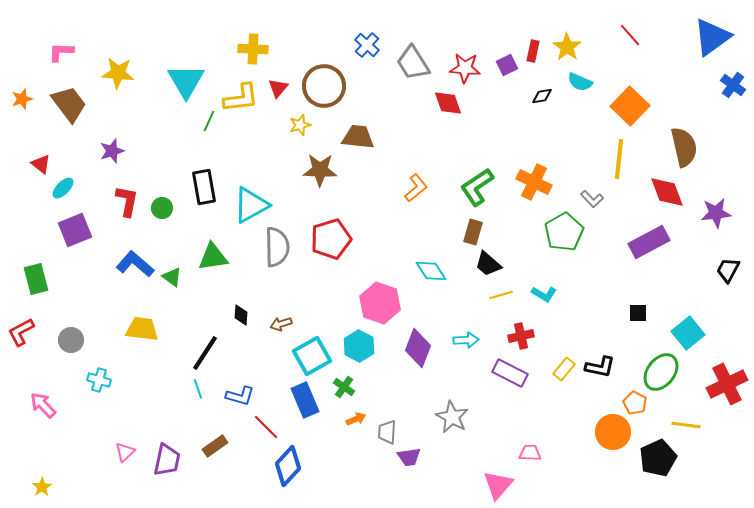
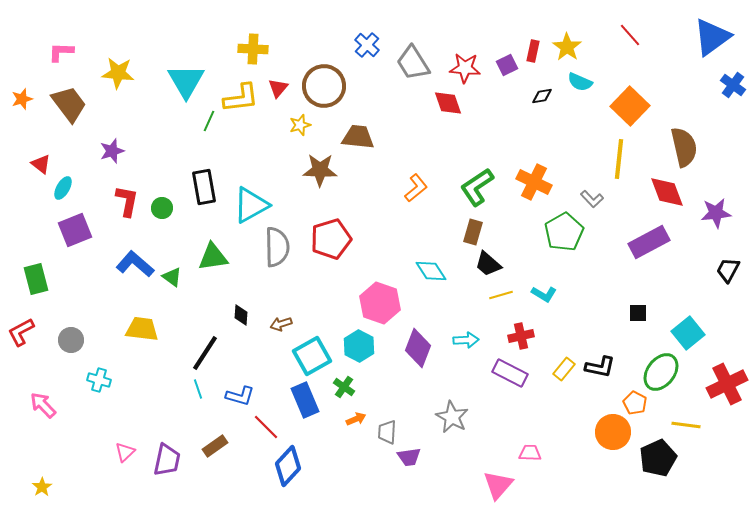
cyan ellipse at (63, 188): rotated 15 degrees counterclockwise
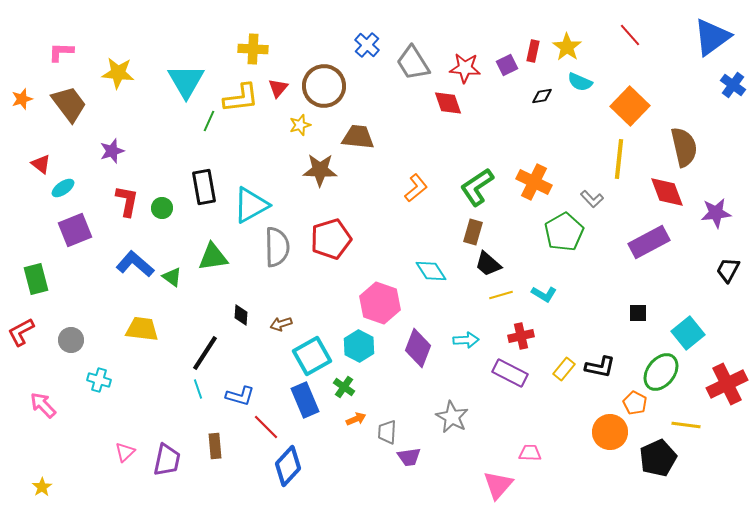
cyan ellipse at (63, 188): rotated 25 degrees clockwise
orange circle at (613, 432): moved 3 px left
brown rectangle at (215, 446): rotated 60 degrees counterclockwise
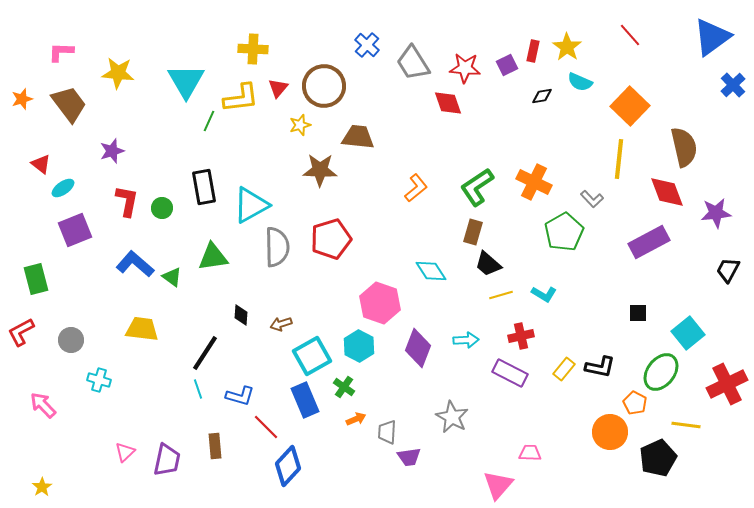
blue cross at (733, 85): rotated 10 degrees clockwise
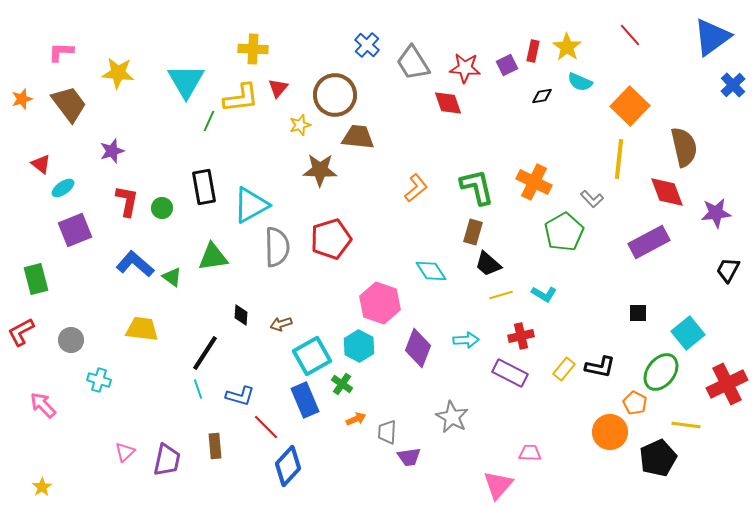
brown circle at (324, 86): moved 11 px right, 9 px down
green L-shape at (477, 187): rotated 111 degrees clockwise
green cross at (344, 387): moved 2 px left, 3 px up
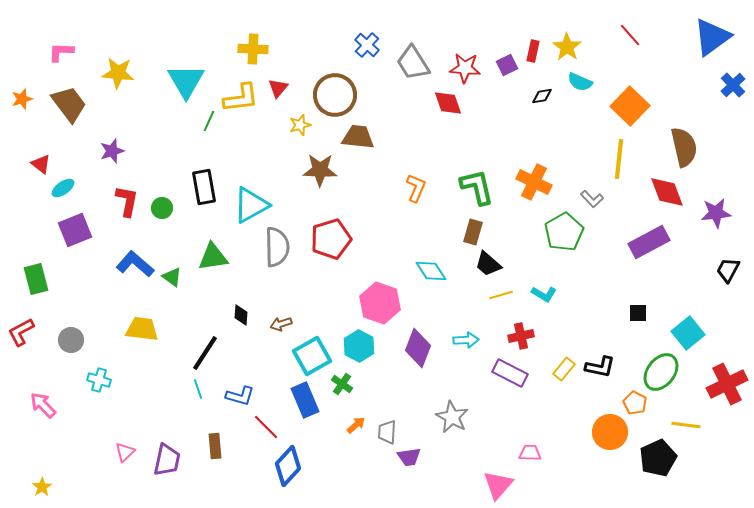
orange L-shape at (416, 188): rotated 28 degrees counterclockwise
orange arrow at (356, 419): moved 6 px down; rotated 18 degrees counterclockwise
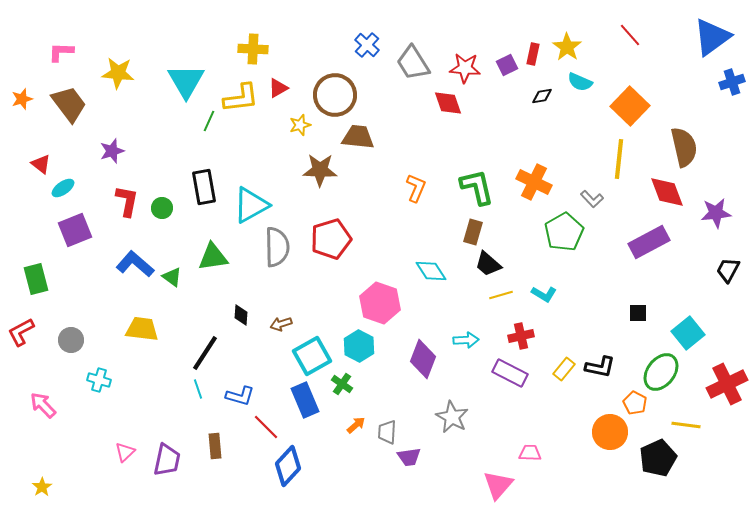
red rectangle at (533, 51): moved 3 px down
blue cross at (733, 85): moved 1 px left, 3 px up; rotated 25 degrees clockwise
red triangle at (278, 88): rotated 20 degrees clockwise
purple diamond at (418, 348): moved 5 px right, 11 px down
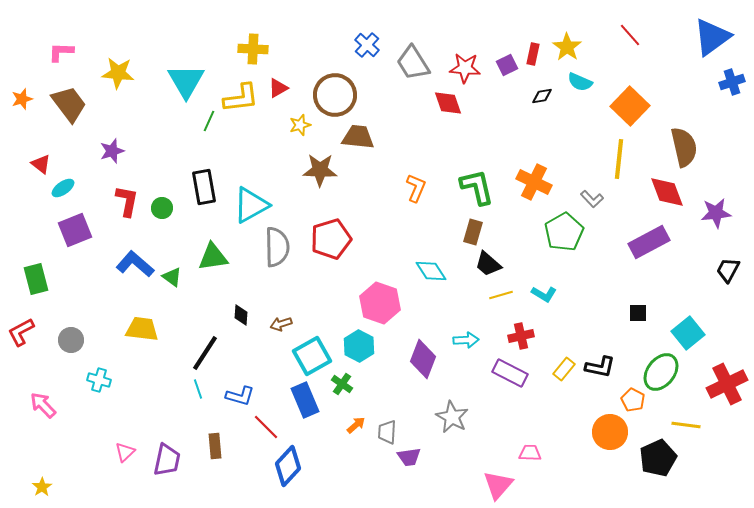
orange pentagon at (635, 403): moved 2 px left, 3 px up
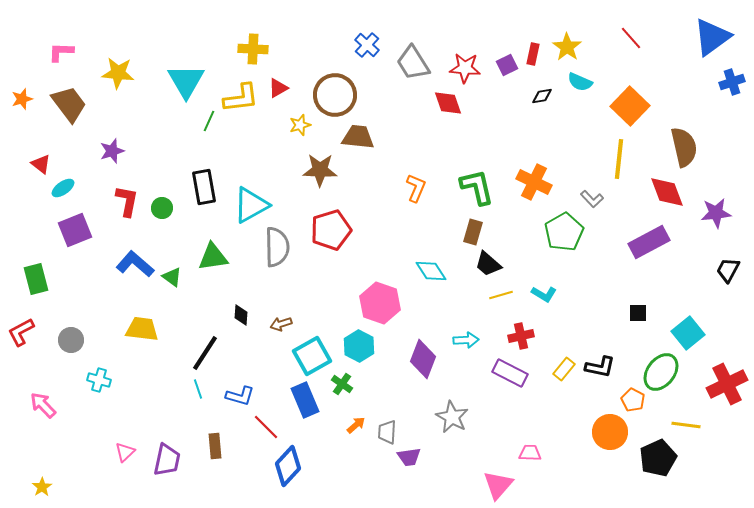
red line at (630, 35): moved 1 px right, 3 px down
red pentagon at (331, 239): moved 9 px up
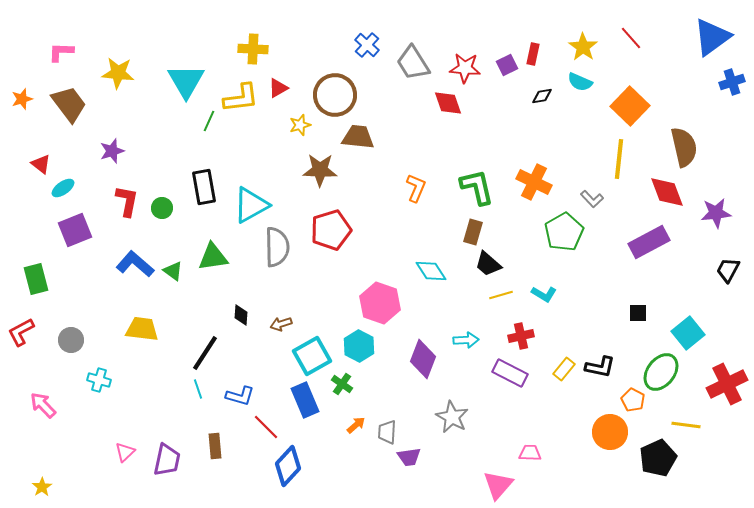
yellow star at (567, 47): moved 16 px right
green triangle at (172, 277): moved 1 px right, 6 px up
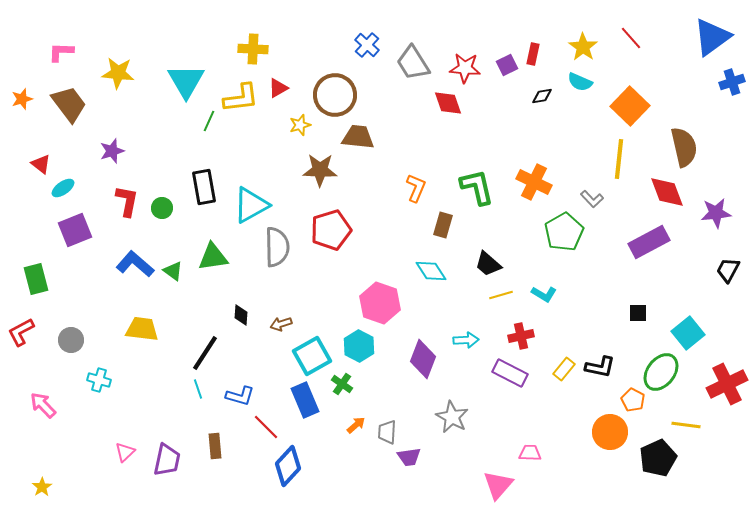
brown rectangle at (473, 232): moved 30 px left, 7 px up
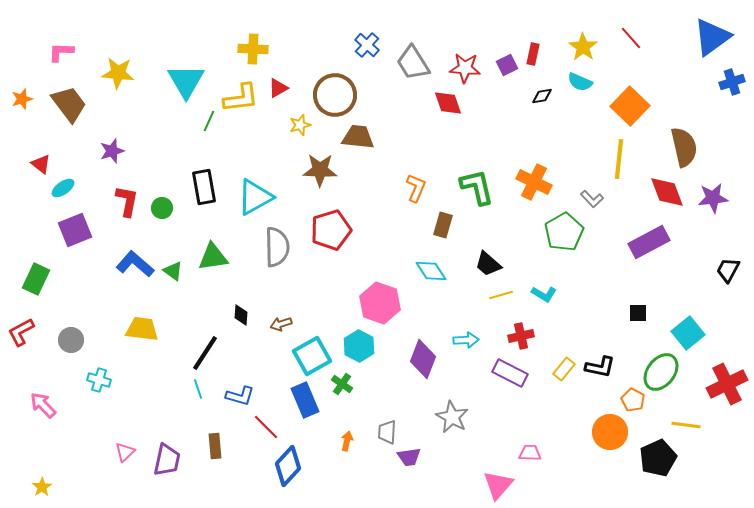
cyan triangle at (251, 205): moved 4 px right, 8 px up
purple star at (716, 213): moved 3 px left, 15 px up
green rectangle at (36, 279): rotated 40 degrees clockwise
orange arrow at (356, 425): moved 9 px left, 16 px down; rotated 36 degrees counterclockwise
